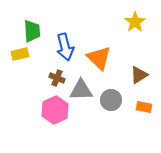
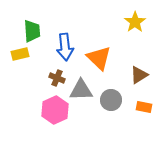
blue arrow: rotated 8 degrees clockwise
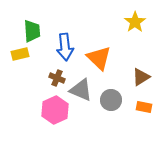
brown triangle: moved 2 px right, 2 px down
gray triangle: rotated 25 degrees clockwise
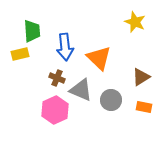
yellow star: rotated 15 degrees counterclockwise
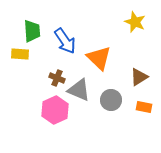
blue arrow: moved 6 px up; rotated 28 degrees counterclockwise
yellow rectangle: rotated 18 degrees clockwise
brown triangle: moved 2 px left
gray triangle: moved 2 px left
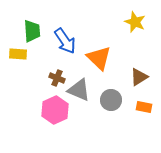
yellow rectangle: moved 2 px left
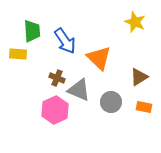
gray circle: moved 2 px down
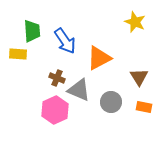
orange triangle: rotated 48 degrees clockwise
brown triangle: rotated 30 degrees counterclockwise
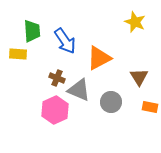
orange rectangle: moved 6 px right
